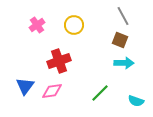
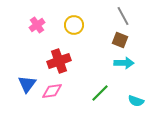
blue triangle: moved 2 px right, 2 px up
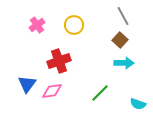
brown square: rotated 21 degrees clockwise
cyan semicircle: moved 2 px right, 3 px down
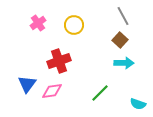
pink cross: moved 1 px right, 2 px up
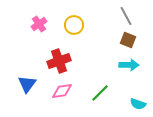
gray line: moved 3 px right
pink cross: moved 1 px right, 1 px down
brown square: moved 8 px right; rotated 21 degrees counterclockwise
cyan arrow: moved 5 px right, 2 px down
pink diamond: moved 10 px right
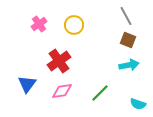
red cross: rotated 15 degrees counterclockwise
cyan arrow: rotated 12 degrees counterclockwise
